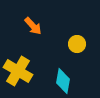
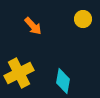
yellow circle: moved 6 px right, 25 px up
yellow cross: moved 1 px right, 2 px down; rotated 32 degrees clockwise
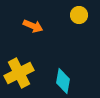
yellow circle: moved 4 px left, 4 px up
orange arrow: rotated 24 degrees counterclockwise
